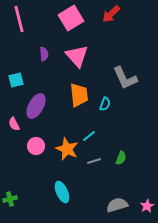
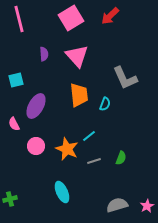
red arrow: moved 1 px left, 2 px down
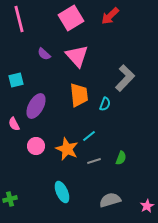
purple semicircle: rotated 136 degrees clockwise
gray L-shape: rotated 112 degrees counterclockwise
gray semicircle: moved 7 px left, 5 px up
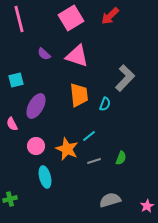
pink triangle: rotated 30 degrees counterclockwise
pink semicircle: moved 2 px left
cyan ellipse: moved 17 px left, 15 px up; rotated 10 degrees clockwise
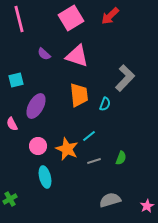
pink circle: moved 2 px right
green cross: rotated 16 degrees counterclockwise
